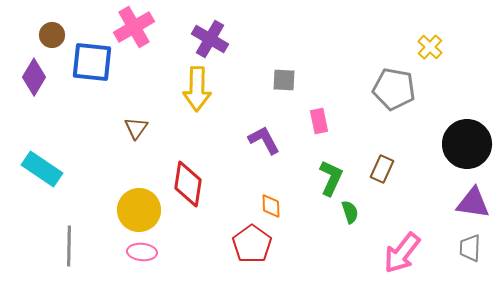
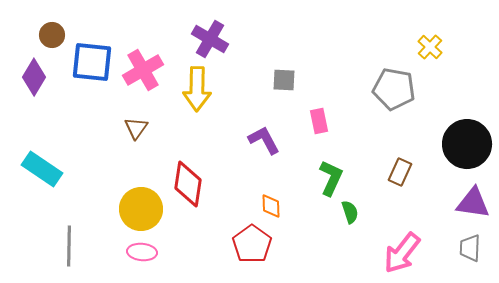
pink cross: moved 9 px right, 43 px down
brown rectangle: moved 18 px right, 3 px down
yellow circle: moved 2 px right, 1 px up
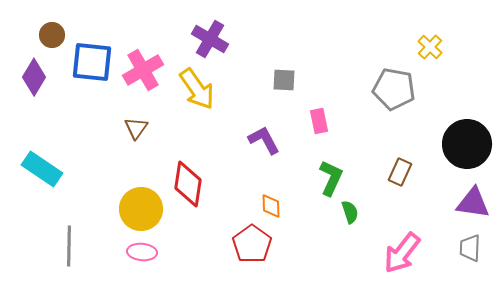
yellow arrow: rotated 36 degrees counterclockwise
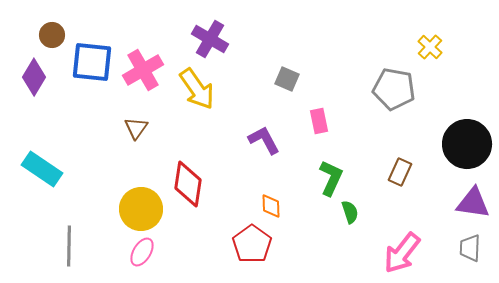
gray square: moved 3 px right, 1 px up; rotated 20 degrees clockwise
pink ellipse: rotated 64 degrees counterclockwise
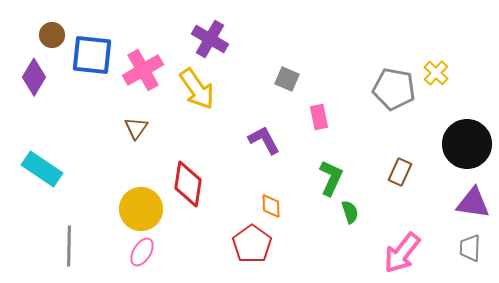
yellow cross: moved 6 px right, 26 px down
blue square: moved 7 px up
pink rectangle: moved 4 px up
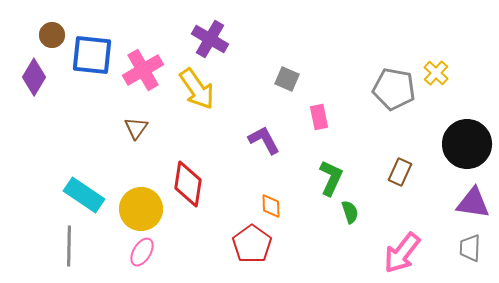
cyan rectangle: moved 42 px right, 26 px down
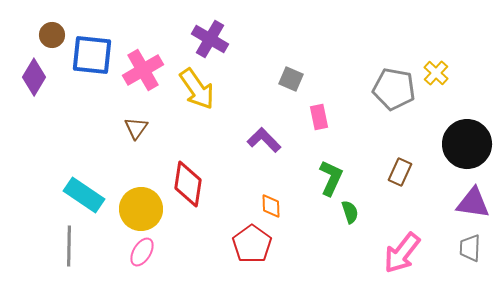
gray square: moved 4 px right
purple L-shape: rotated 16 degrees counterclockwise
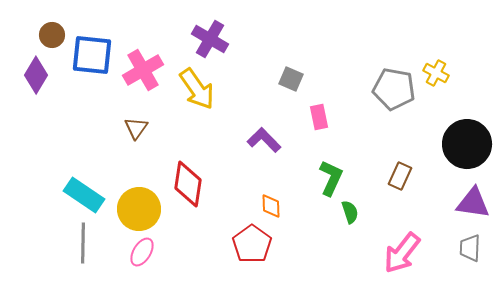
yellow cross: rotated 15 degrees counterclockwise
purple diamond: moved 2 px right, 2 px up
brown rectangle: moved 4 px down
yellow circle: moved 2 px left
gray line: moved 14 px right, 3 px up
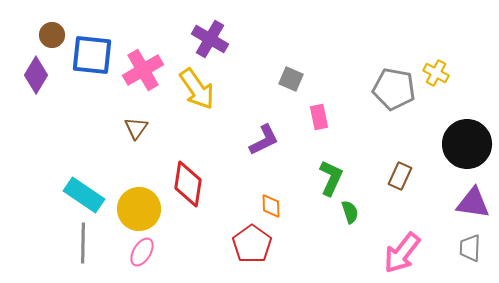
purple L-shape: rotated 108 degrees clockwise
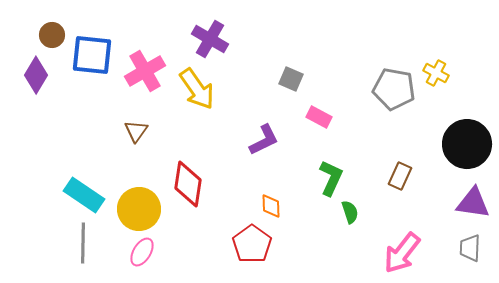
pink cross: moved 2 px right, 1 px down
pink rectangle: rotated 50 degrees counterclockwise
brown triangle: moved 3 px down
